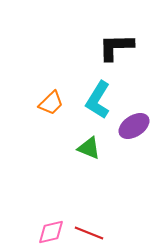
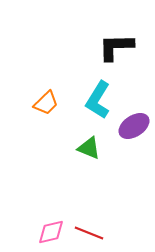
orange trapezoid: moved 5 px left
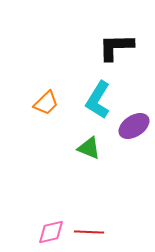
red line: moved 1 px up; rotated 20 degrees counterclockwise
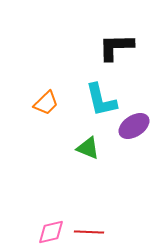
cyan L-shape: moved 3 px right; rotated 45 degrees counterclockwise
green triangle: moved 1 px left
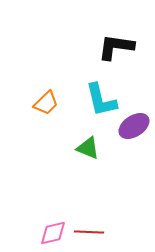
black L-shape: rotated 9 degrees clockwise
pink diamond: moved 2 px right, 1 px down
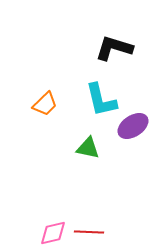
black L-shape: moved 2 px left, 1 px down; rotated 9 degrees clockwise
orange trapezoid: moved 1 px left, 1 px down
purple ellipse: moved 1 px left
green triangle: rotated 10 degrees counterclockwise
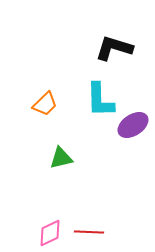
cyan L-shape: moved 1 px left; rotated 12 degrees clockwise
purple ellipse: moved 1 px up
green triangle: moved 27 px left, 10 px down; rotated 25 degrees counterclockwise
pink diamond: moved 3 px left; rotated 12 degrees counterclockwise
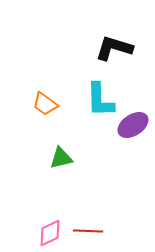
orange trapezoid: rotated 80 degrees clockwise
red line: moved 1 px left, 1 px up
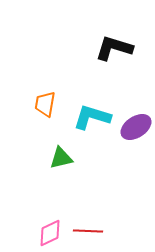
cyan L-shape: moved 8 px left, 17 px down; rotated 108 degrees clockwise
orange trapezoid: rotated 64 degrees clockwise
purple ellipse: moved 3 px right, 2 px down
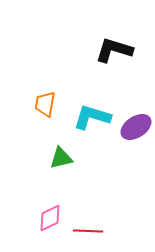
black L-shape: moved 2 px down
pink diamond: moved 15 px up
